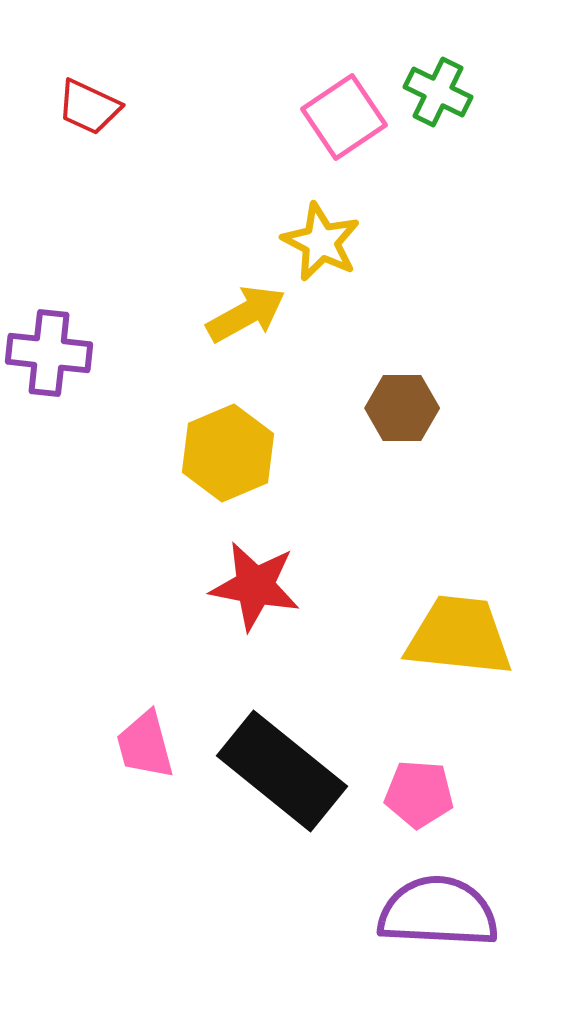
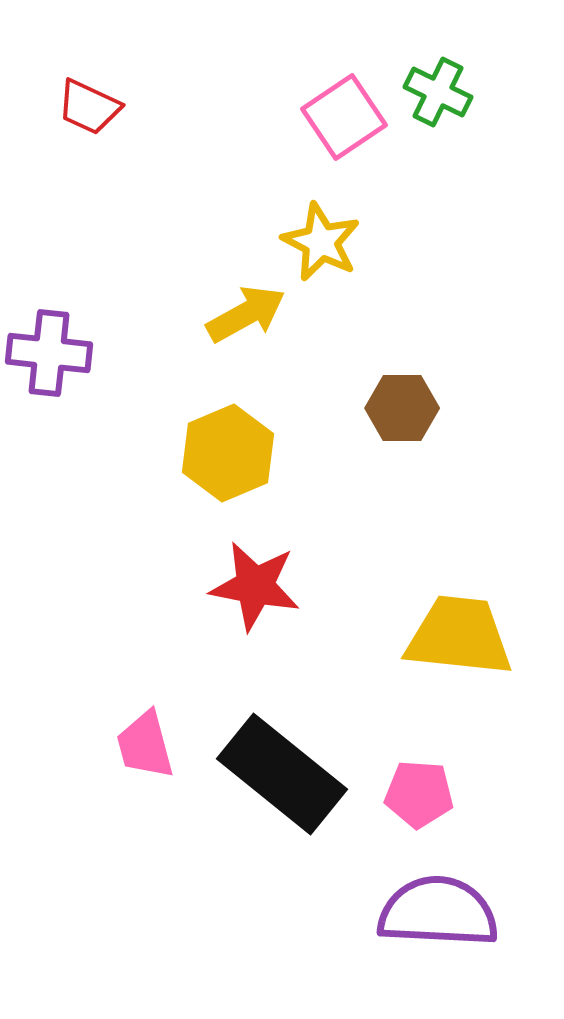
black rectangle: moved 3 px down
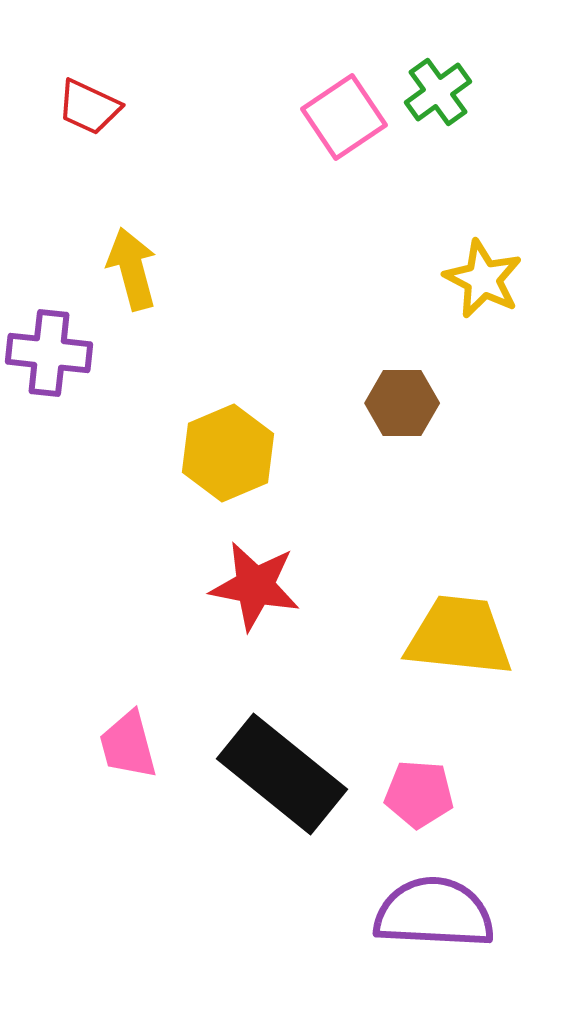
green cross: rotated 28 degrees clockwise
yellow star: moved 162 px right, 37 px down
yellow arrow: moved 114 px left, 45 px up; rotated 76 degrees counterclockwise
brown hexagon: moved 5 px up
pink trapezoid: moved 17 px left
purple semicircle: moved 4 px left, 1 px down
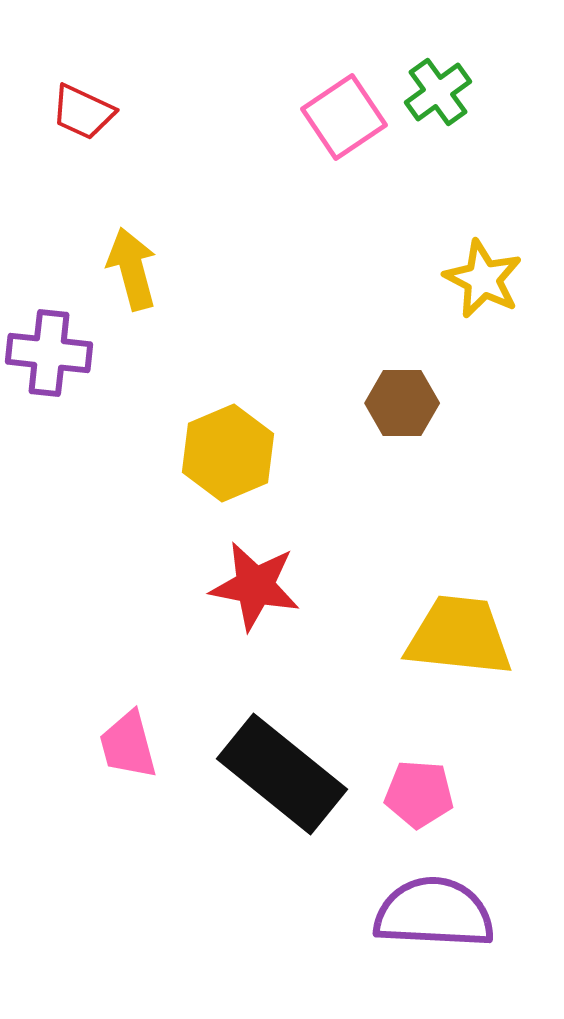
red trapezoid: moved 6 px left, 5 px down
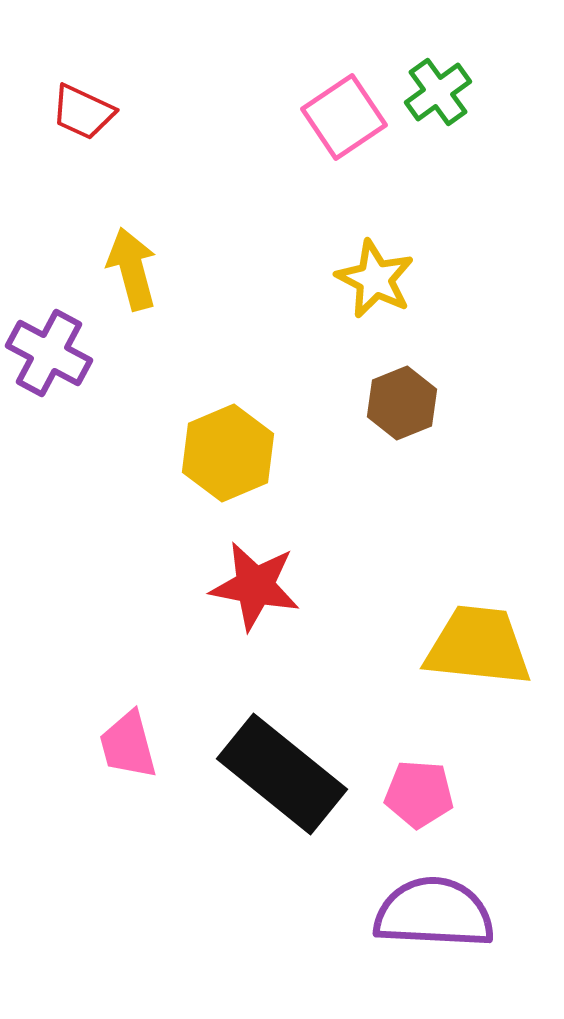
yellow star: moved 108 px left
purple cross: rotated 22 degrees clockwise
brown hexagon: rotated 22 degrees counterclockwise
yellow trapezoid: moved 19 px right, 10 px down
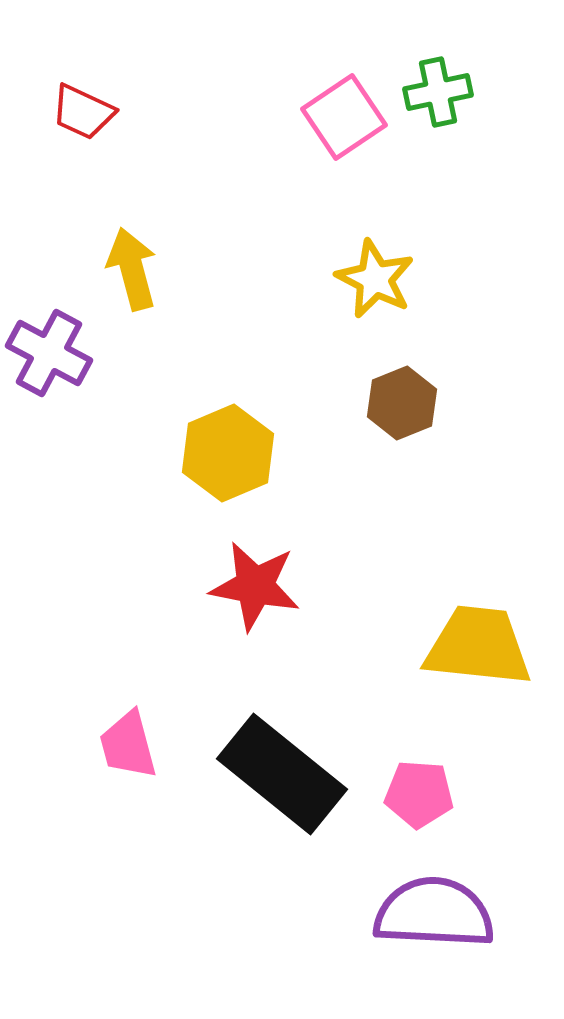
green cross: rotated 24 degrees clockwise
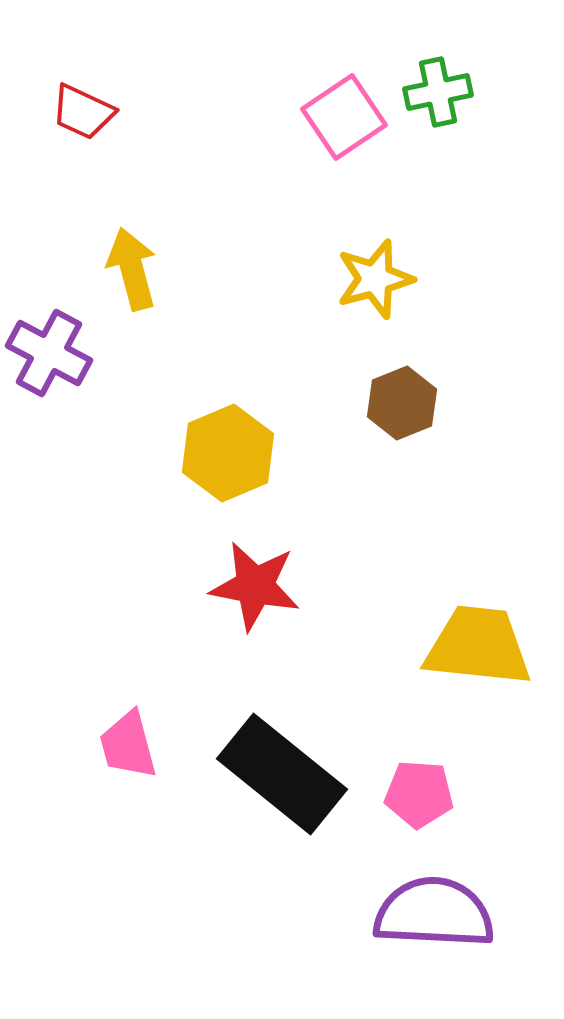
yellow star: rotated 30 degrees clockwise
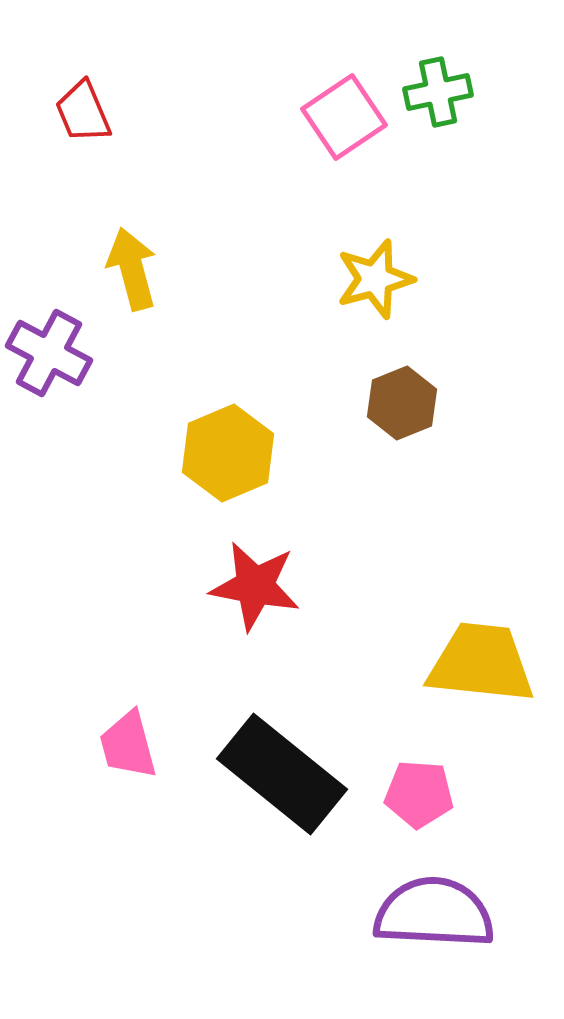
red trapezoid: rotated 42 degrees clockwise
yellow trapezoid: moved 3 px right, 17 px down
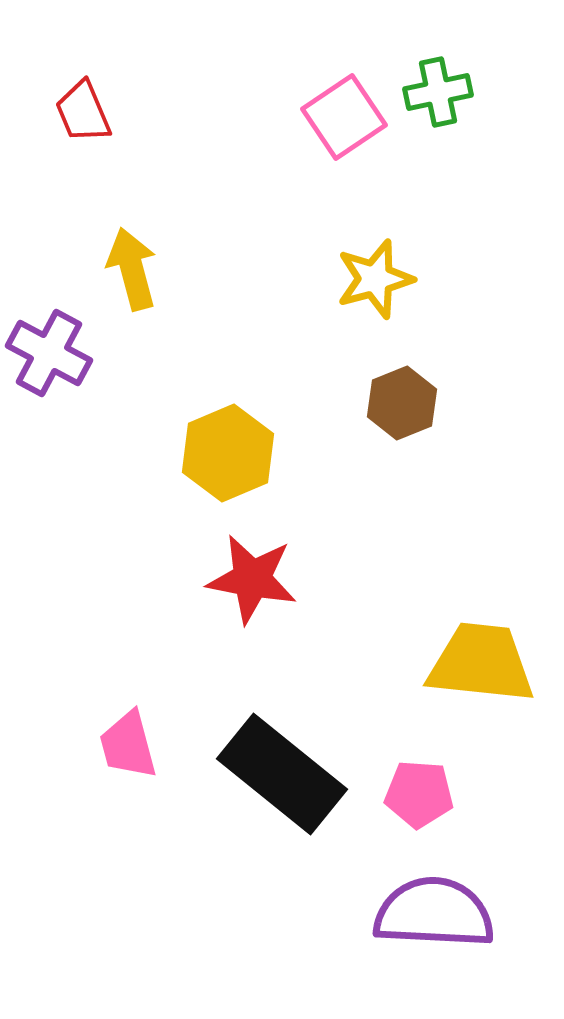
red star: moved 3 px left, 7 px up
